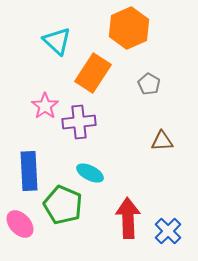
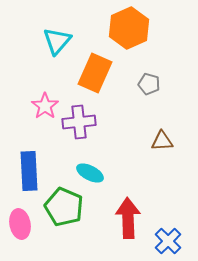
cyan triangle: rotated 28 degrees clockwise
orange rectangle: moved 2 px right; rotated 9 degrees counterclockwise
gray pentagon: rotated 15 degrees counterclockwise
green pentagon: moved 1 px right, 2 px down
pink ellipse: rotated 32 degrees clockwise
blue cross: moved 10 px down
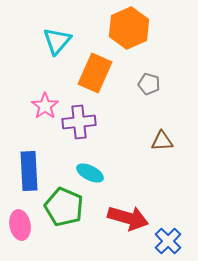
red arrow: rotated 108 degrees clockwise
pink ellipse: moved 1 px down
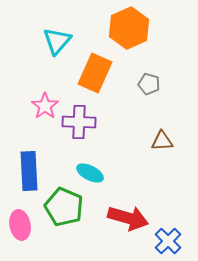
purple cross: rotated 8 degrees clockwise
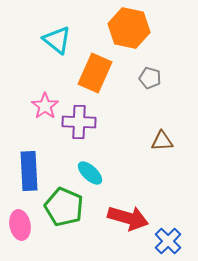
orange hexagon: rotated 24 degrees counterclockwise
cyan triangle: moved 1 px up; rotated 32 degrees counterclockwise
gray pentagon: moved 1 px right, 6 px up
cyan ellipse: rotated 16 degrees clockwise
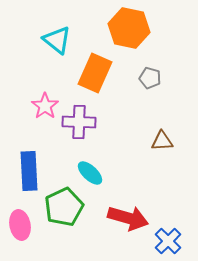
green pentagon: rotated 24 degrees clockwise
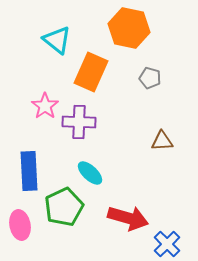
orange rectangle: moved 4 px left, 1 px up
blue cross: moved 1 px left, 3 px down
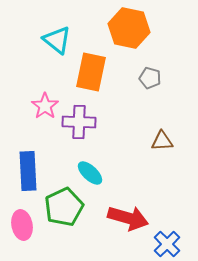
orange rectangle: rotated 12 degrees counterclockwise
blue rectangle: moved 1 px left
pink ellipse: moved 2 px right
